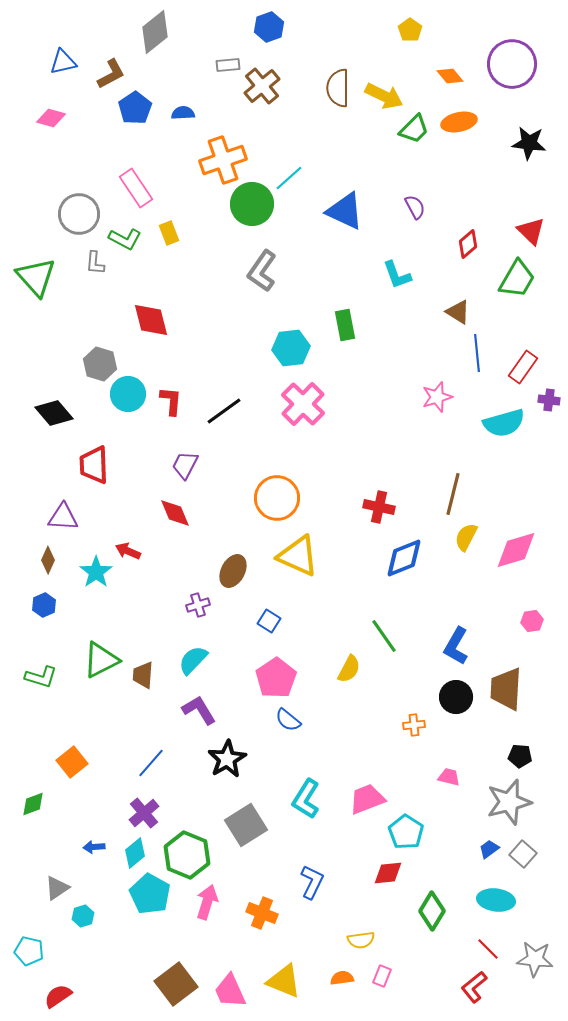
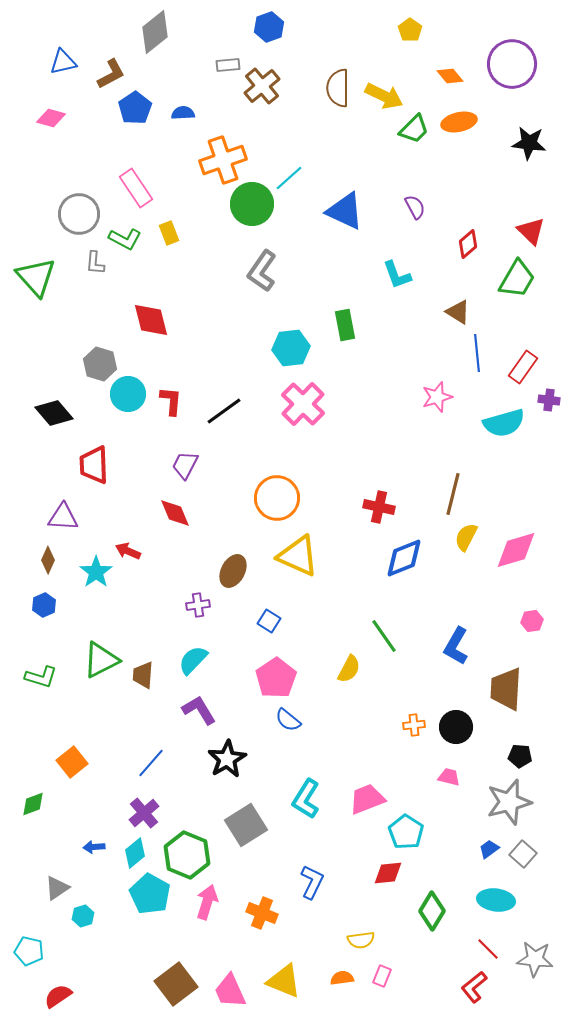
purple cross at (198, 605): rotated 10 degrees clockwise
black circle at (456, 697): moved 30 px down
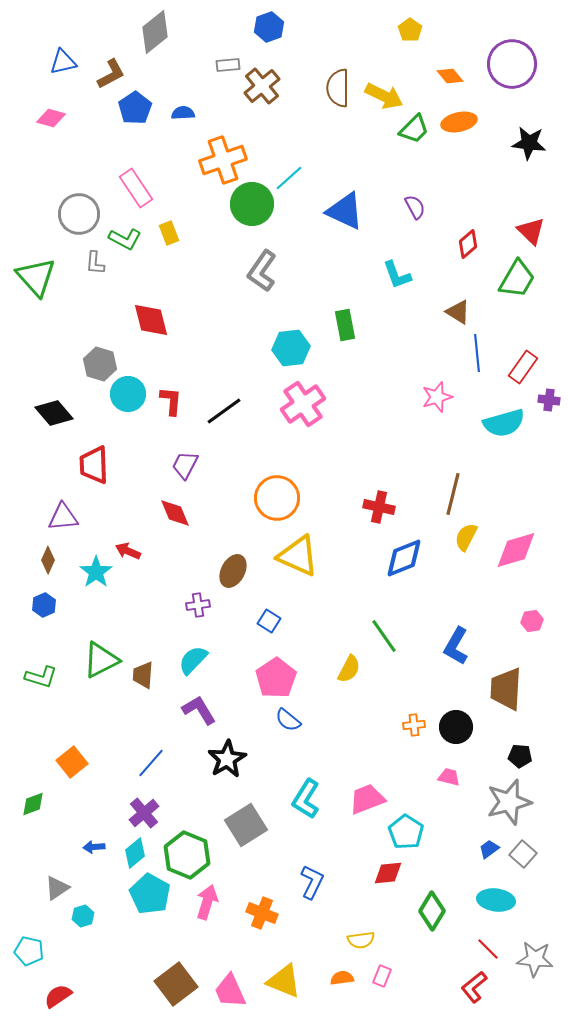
pink cross at (303, 404): rotated 12 degrees clockwise
purple triangle at (63, 517): rotated 8 degrees counterclockwise
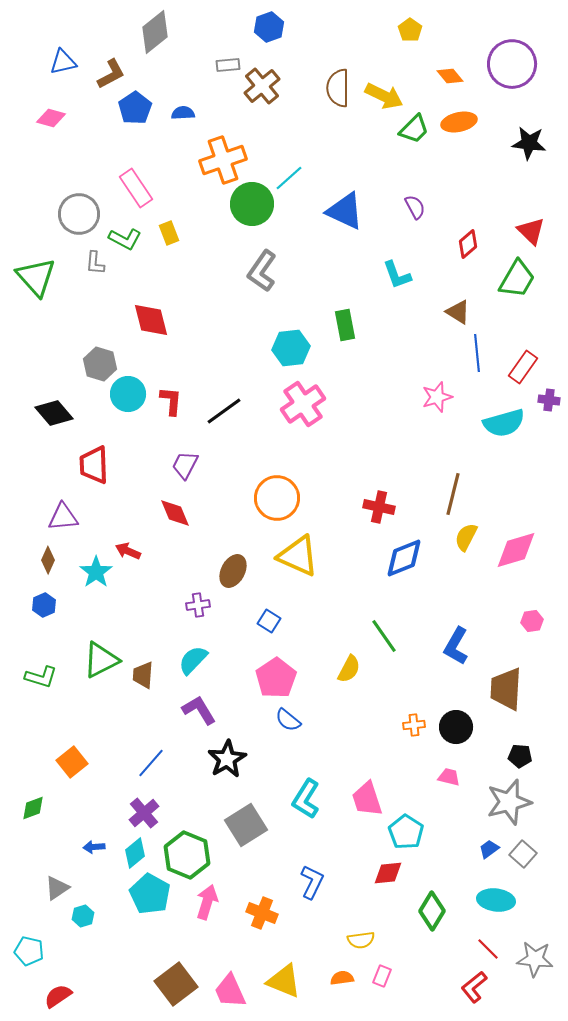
pink trapezoid at (367, 799): rotated 87 degrees counterclockwise
green diamond at (33, 804): moved 4 px down
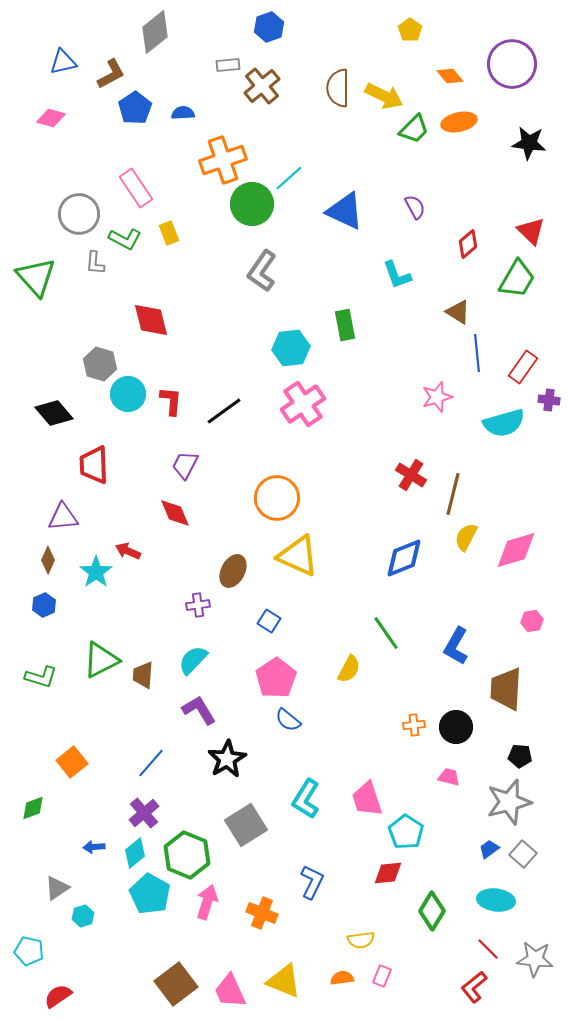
red cross at (379, 507): moved 32 px right, 32 px up; rotated 20 degrees clockwise
green line at (384, 636): moved 2 px right, 3 px up
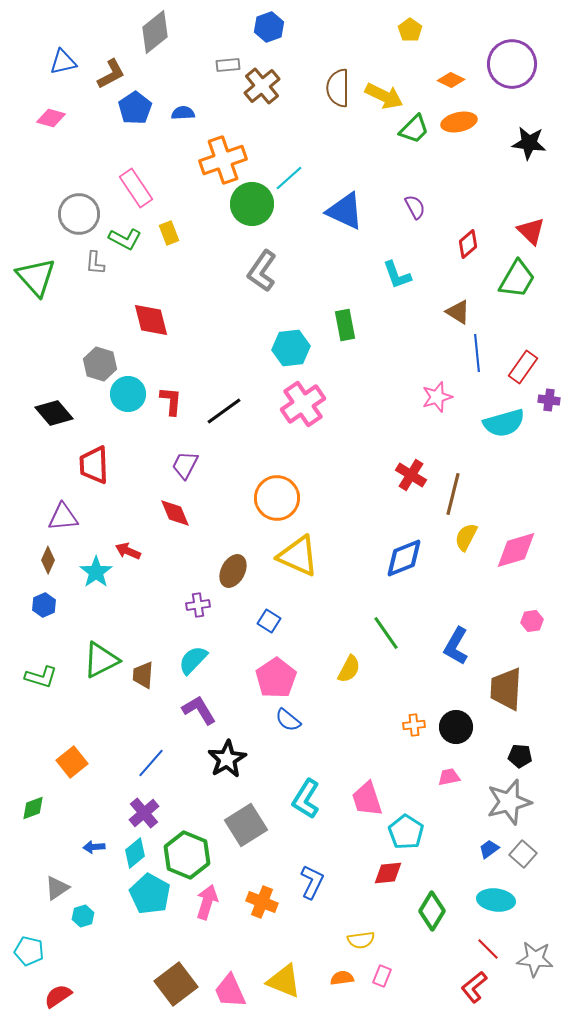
orange diamond at (450, 76): moved 1 px right, 4 px down; rotated 24 degrees counterclockwise
pink trapezoid at (449, 777): rotated 25 degrees counterclockwise
orange cross at (262, 913): moved 11 px up
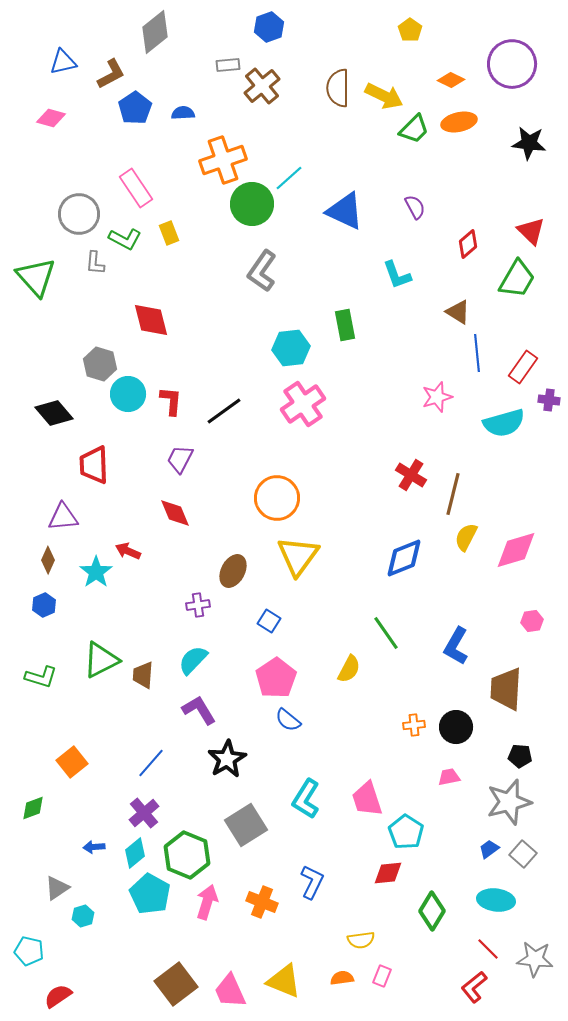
purple trapezoid at (185, 465): moved 5 px left, 6 px up
yellow triangle at (298, 556): rotated 42 degrees clockwise
